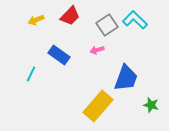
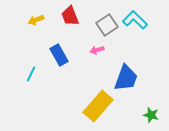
red trapezoid: rotated 115 degrees clockwise
blue rectangle: rotated 25 degrees clockwise
green star: moved 10 px down
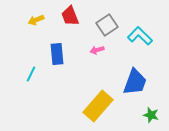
cyan L-shape: moved 5 px right, 16 px down
blue rectangle: moved 2 px left, 1 px up; rotated 25 degrees clockwise
blue trapezoid: moved 9 px right, 4 px down
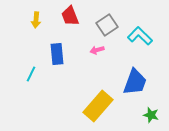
yellow arrow: rotated 63 degrees counterclockwise
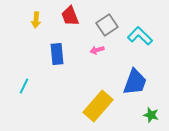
cyan line: moved 7 px left, 12 px down
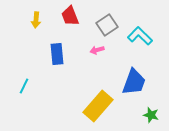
blue trapezoid: moved 1 px left
